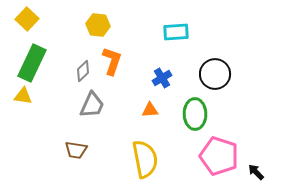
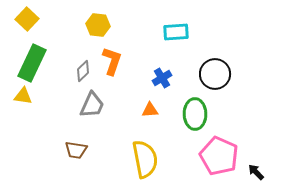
pink pentagon: rotated 6 degrees clockwise
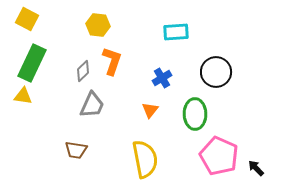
yellow square: rotated 15 degrees counterclockwise
black circle: moved 1 px right, 2 px up
orange triangle: rotated 48 degrees counterclockwise
black arrow: moved 4 px up
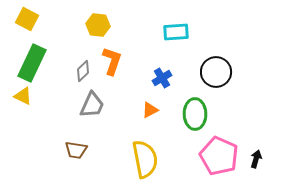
yellow triangle: rotated 18 degrees clockwise
orange triangle: rotated 24 degrees clockwise
black arrow: moved 9 px up; rotated 60 degrees clockwise
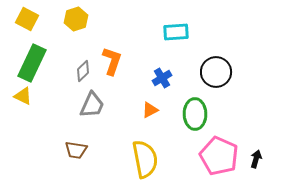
yellow hexagon: moved 22 px left, 6 px up; rotated 25 degrees counterclockwise
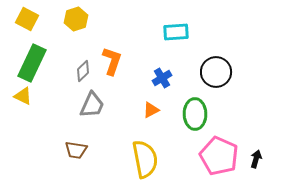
orange triangle: moved 1 px right
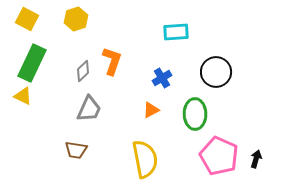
gray trapezoid: moved 3 px left, 4 px down
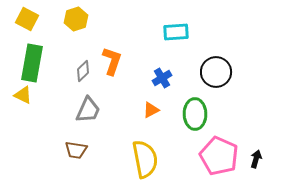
green rectangle: rotated 15 degrees counterclockwise
yellow triangle: moved 1 px up
gray trapezoid: moved 1 px left, 1 px down
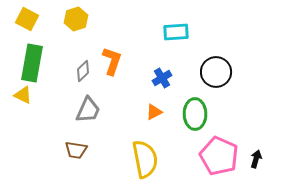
orange triangle: moved 3 px right, 2 px down
